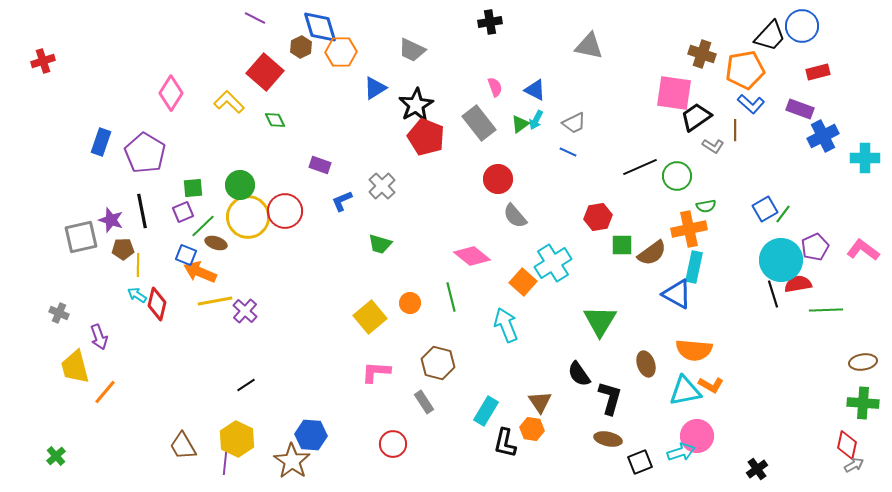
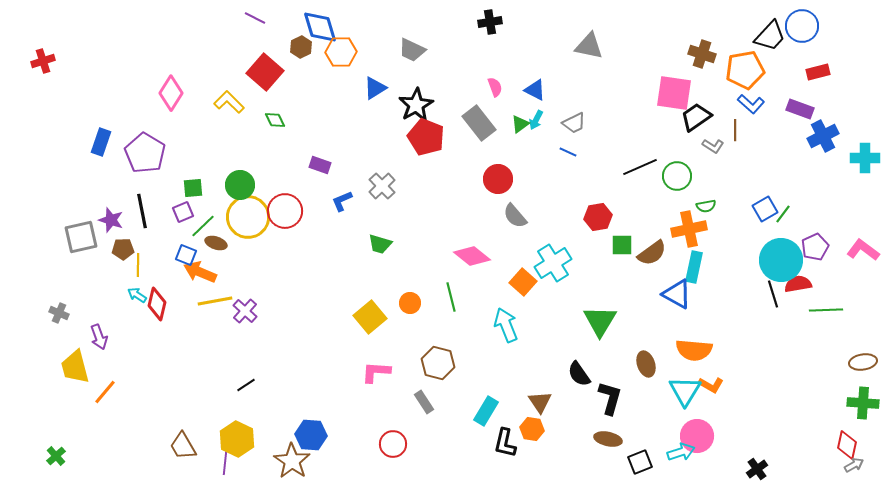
cyan triangle at (685, 391): rotated 48 degrees counterclockwise
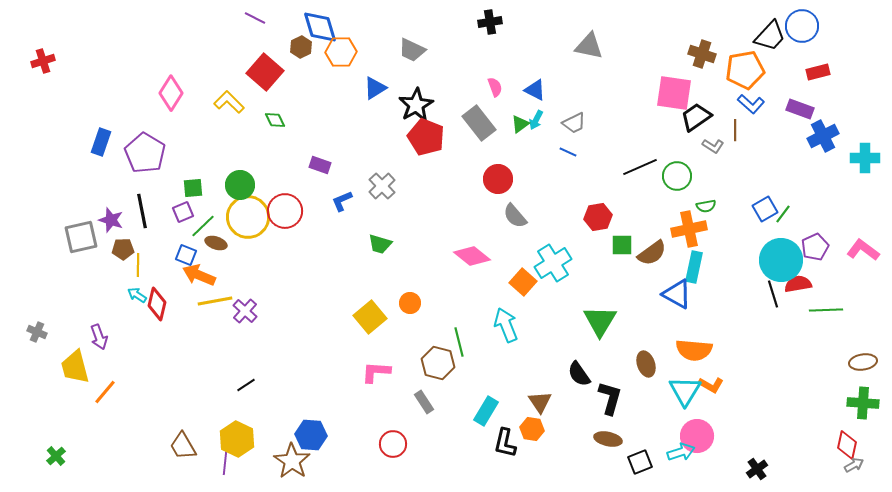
orange arrow at (200, 272): moved 1 px left, 3 px down
green line at (451, 297): moved 8 px right, 45 px down
gray cross at (59, 313): moved 22 px left, 19 px down
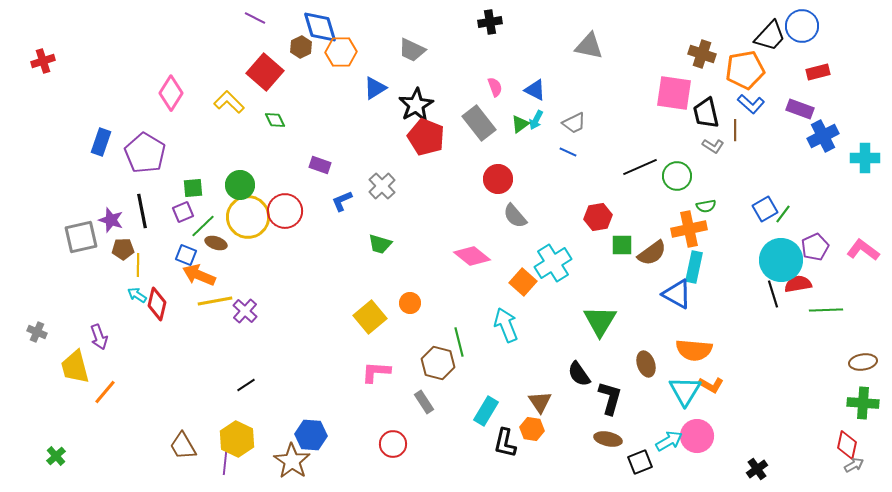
black trapezoid at (696, 117): moved 10 px right, 4 px up; rotated 68 degrees counterclockwise
cyan arrow at (681, 452): moved 12 px left, 11 px up; rotated 12 degrees counterclockwise
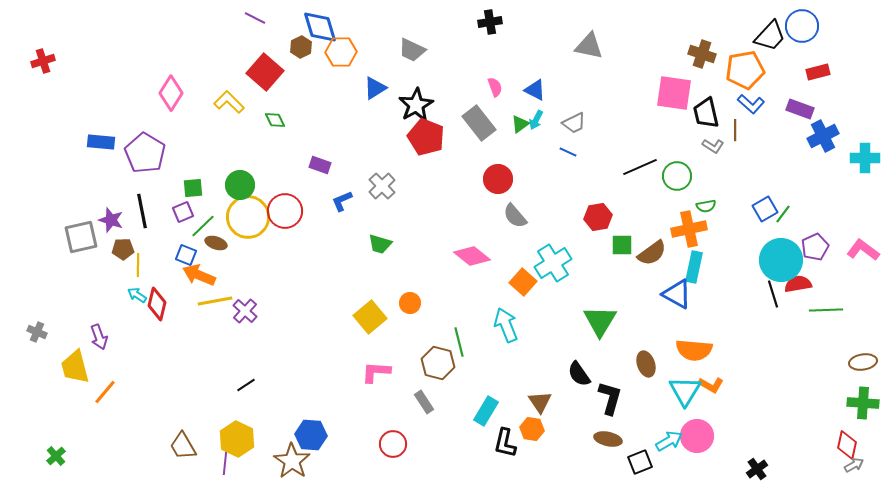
blue rectangle at (101, 142): rotated 76 degrees clockwise
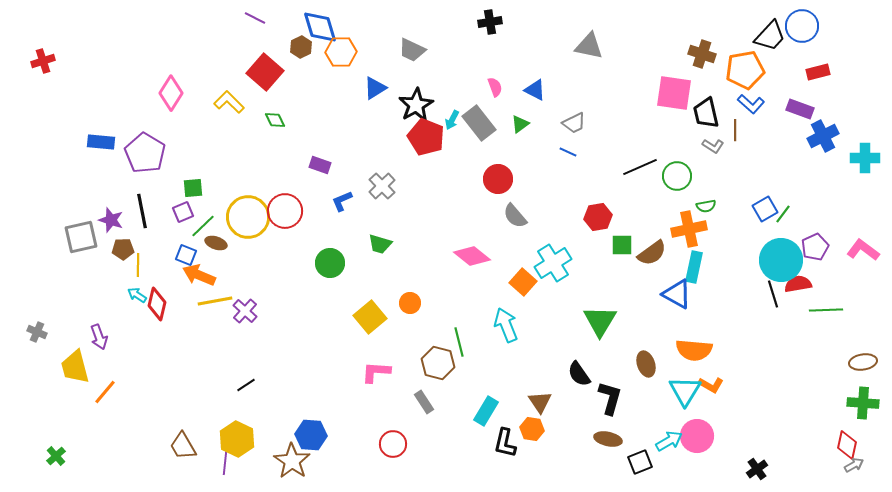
cyan arrow at (536, 120): moved 84 px left
green circle at (240, 185): moved 90 px right, 78 px down
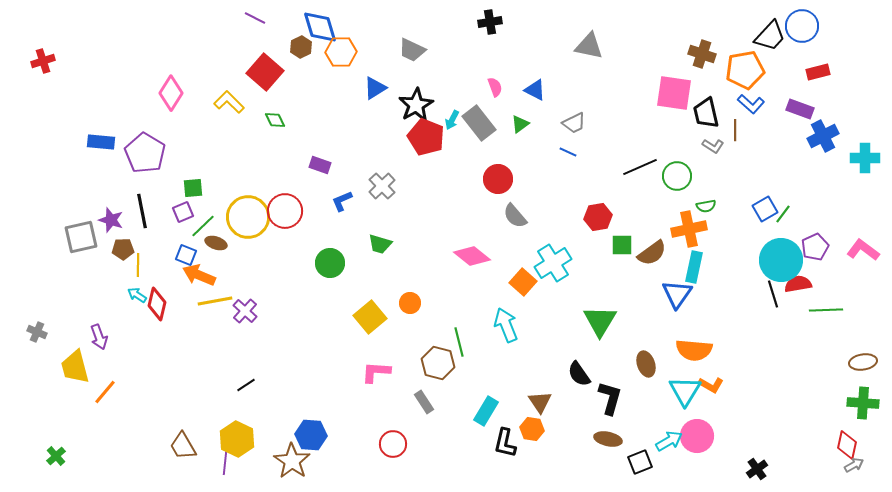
blue triangle at (677, 294): rotated 36 degrees clockwise
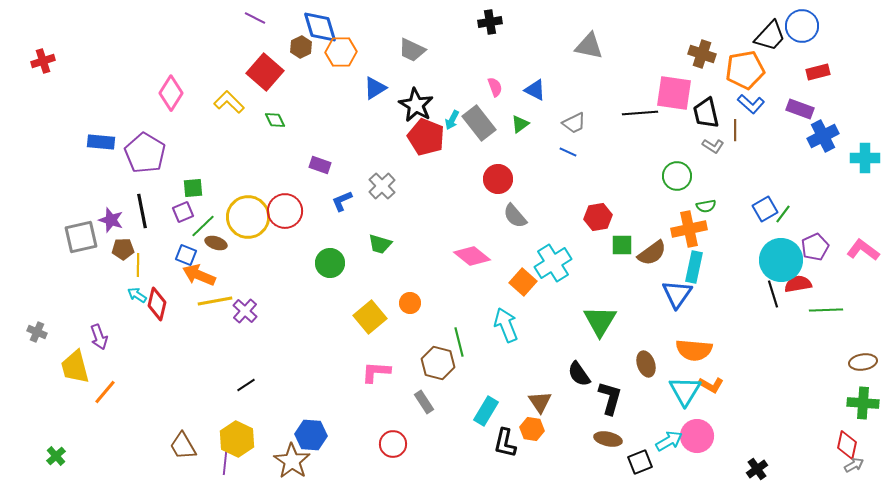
black star at (416, 105): rotated 12 degrees counterclockwise
black line at (640, 167): moved 54 px up; rotated 20 degrees clockwise
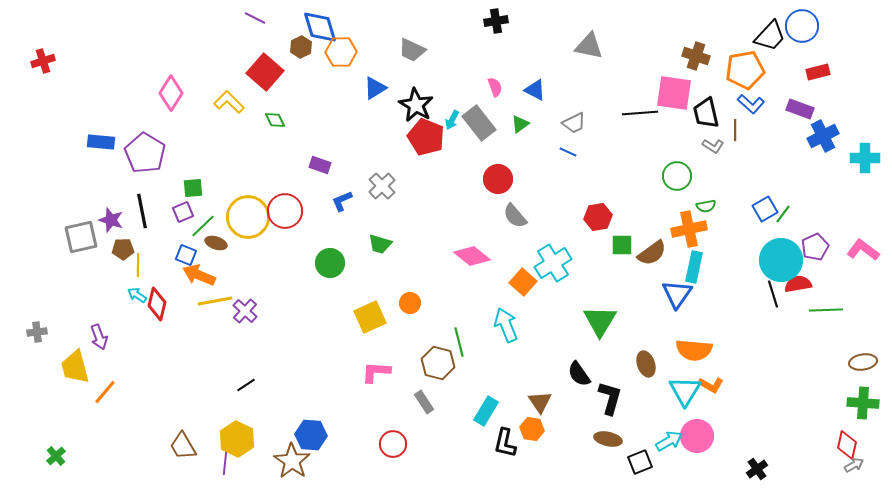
black cross at (490, 22): moved 6 px right, 1 px up
brown cross at (702, 54): moved 6 px left, 2 px down
yellow square at (370, 317): rotated 16 degrees clockwise
gray cross at (37, 332): rotated 30 degrees counterclockwise
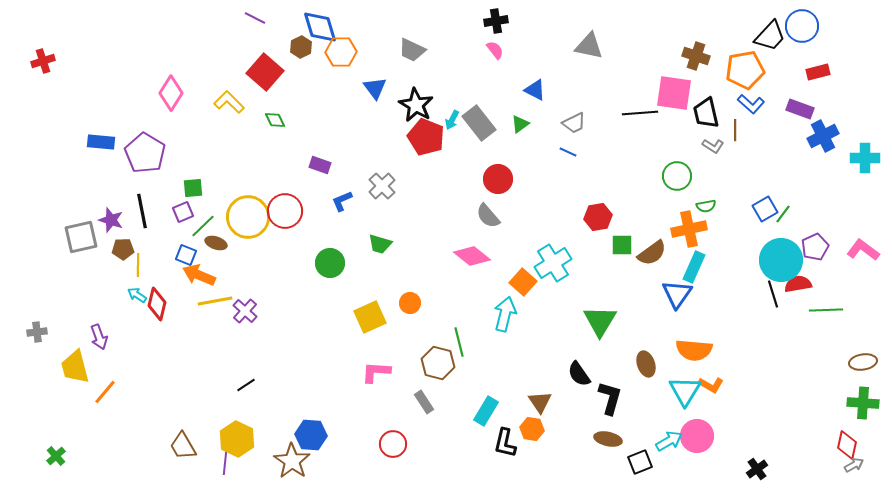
pink semicircle at (495, 87): moved 37 px up; rotated 18 degrees counterclockwise
blue triangle at (375, 88): rotated 35 degrees counterclockwise
gray semicircle at (515, 216): moved 27 px left
cyan rectangle at (694, 267): rotated 12 degrees clockwise
cyan arrow at (506, 325): moved 1 px left, 11 px up; rotated 36 degrees clockwise
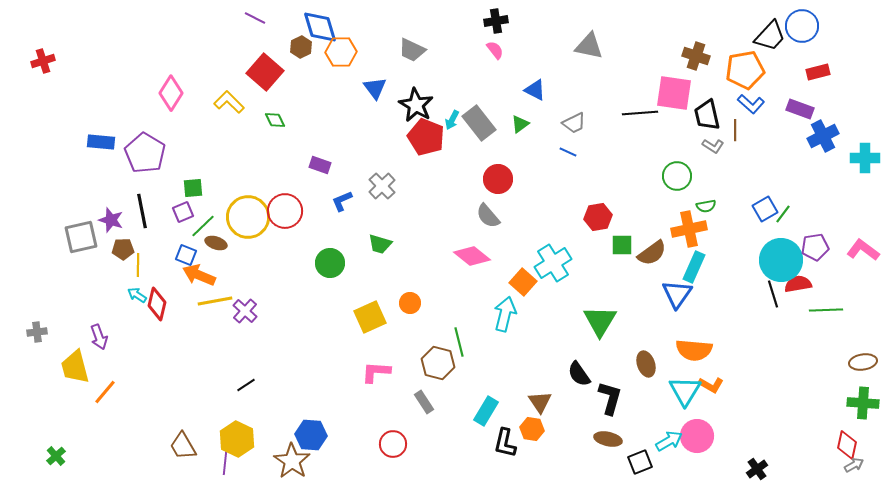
black trapezoid at (706, 113): moved 1 px right, 2 px down
purple pentagon at (815, 247): rotated 16 degrees clockwise
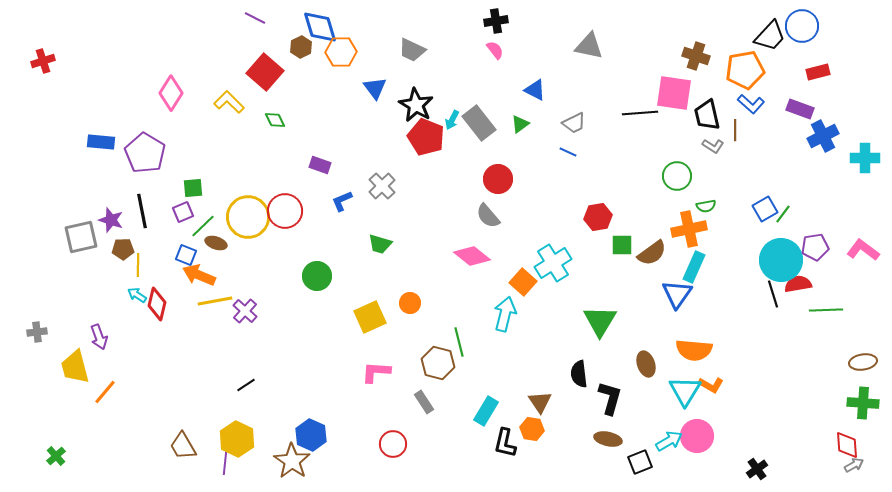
green circle at (330, 263): moved 13 px left, 13 px down
black semicircle at (579, 374): rotated 28 degrees clockwise
blue hexagon at (311, 435): rotated 20 degrees clockwise
red diamond at (847, 445): rotated 16 degrees counterclockwise
